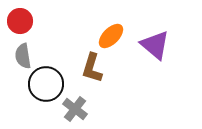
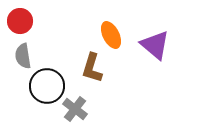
orange ellipse: moved 1 px up; rotated 72 degrees counterclockwise
black circle: moved 1 px right, 2 px down
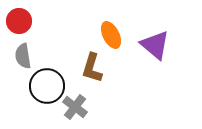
red circle: moved 1 px left
gray cross: moved 2 px up
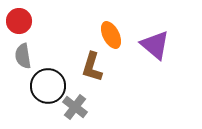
brown L-shape: moved 1 px up
black circle: moved 1 px right
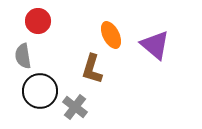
red circle: moved 19 px right
brown L-shape: moved 2 px down
black circle: moved 8 px left, 5 px down
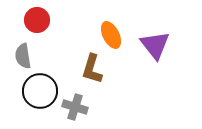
red circle: moved 1 px left, 1 px up
purple triangle: rotated 12 degrees clockwise
gray cross: rotated 20 degrees counterclockwise
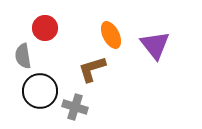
red circle: moved 8 px right, 8 px down
brown L-shape: rotated 56 degrees clockwise
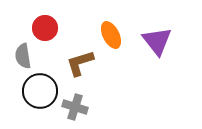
purple triangle: moved 2 px right, 4 px up
brown L-shape: moved 12 px left, 6 px up
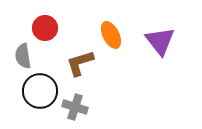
purple triangle: moved 3 px right
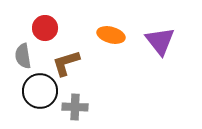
orange ellipse: rotated 48 degrees counterclockwise
brown L-shape: moved 14 px left
gray cross: rotated 15 degrees counterclockwise
